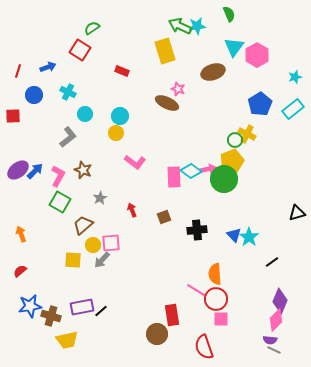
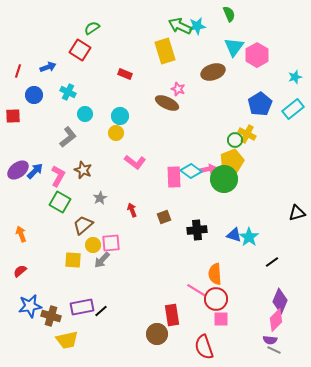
red rectangle at (122, 71): moved 3 px right, 3 px down
blue triangle at (234, 235): rotated 28 degrees counterclockwise
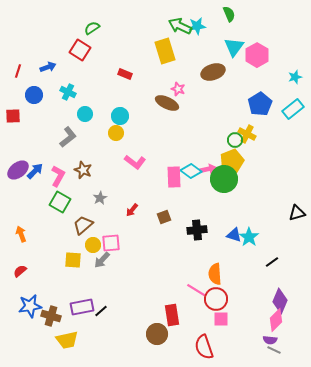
red arrow at (132, 210): rotated 120 degrees counterclockwise
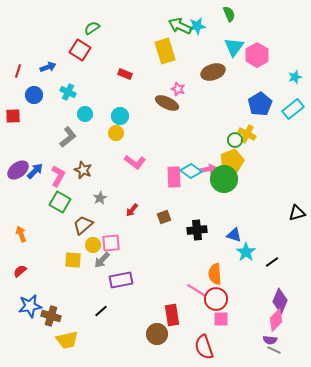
cyan star at (249, 237): moved 3 px left, 15 px down
purple rectangle at (82, 307): moved 39 px right, 27 px up
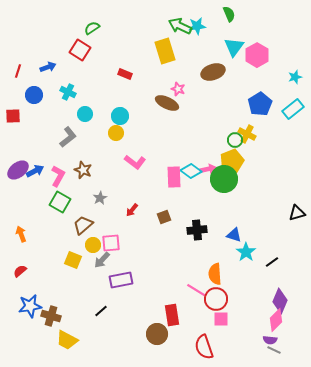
blue arrow at (35, 171): rotated 18 degrees clockwise
yellow square at (73, 260): rotated 18 degrees clockwise
yellow trapezoid at (67, 340): rotated 40 degrees clockwise
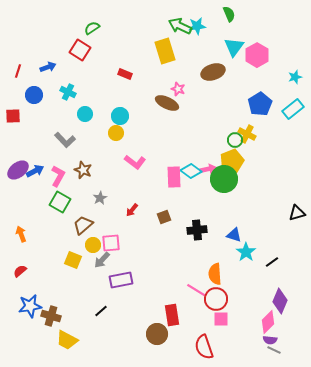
gray L-shape at (68, 137): moved 3 px left, 3 px down; rotated 85 degrees clockwise
pink diamond at (276, 320): moved 8 px left, 2 px down
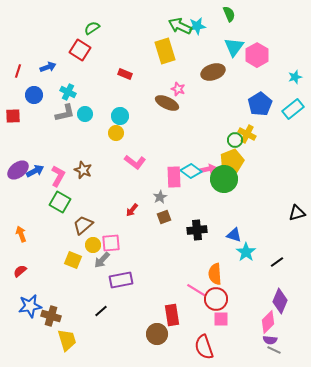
gray L-shape at (65, 140): moved 27 px up; rotated 60 degrees counterclockwise
gray star at (100, 198): moved 60 px right, 1 px up
black line at (272, 262): moved 5 px right
yellow trapezoid at (67, 340): rotated 135 degrees counterclockwise
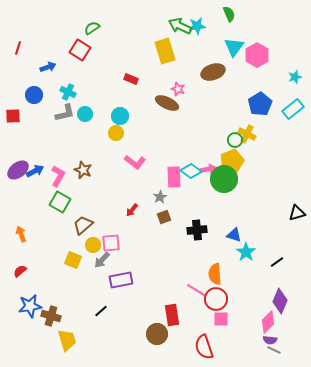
red line at (18, 71): moved 23 px up
red rectangle at (125, 74): moved 6 px right, 5 px down
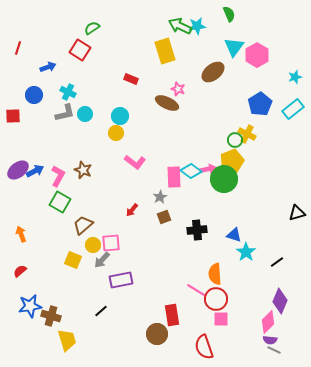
brown ellipse at (213, 72): rotated 20 degrees counterclockwise
